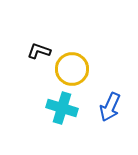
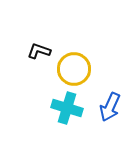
yellow circle: moved 2 px right
cyan cross: moved 5 px right
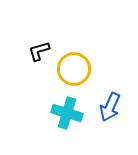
black L-shape: rotated 35 degrees counterclockwise
cyan cross: moved 5 px down
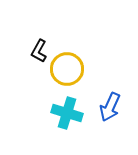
black L-shape: rotated 45 degrees counterclockwise
yellow circle: moved 7 px left
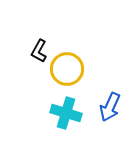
cyan cross: moved 1 px left
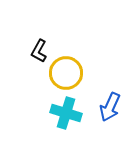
yellow circle: moved 1 px left, 4 px down
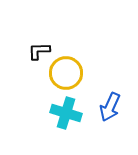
black L-shape: rotated 60 degrees clockwise
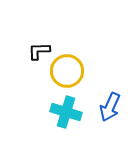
yellow circle: moved 1 px right, 2 px up
cyan cross: moved 1 px up
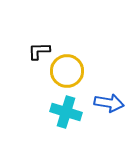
blue arrow: moved 1 px left, 4 px up; rotated 104 degrees counterclockwise
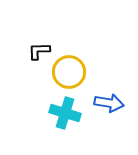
yellow circle: moved 2 px right, 1 px down
cyan cross: moved 1 px left, 1 px down
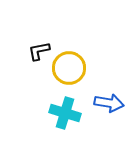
black L-shape: rotated 10 degrees counterclockwise
yellow circle: moved 4 px up
